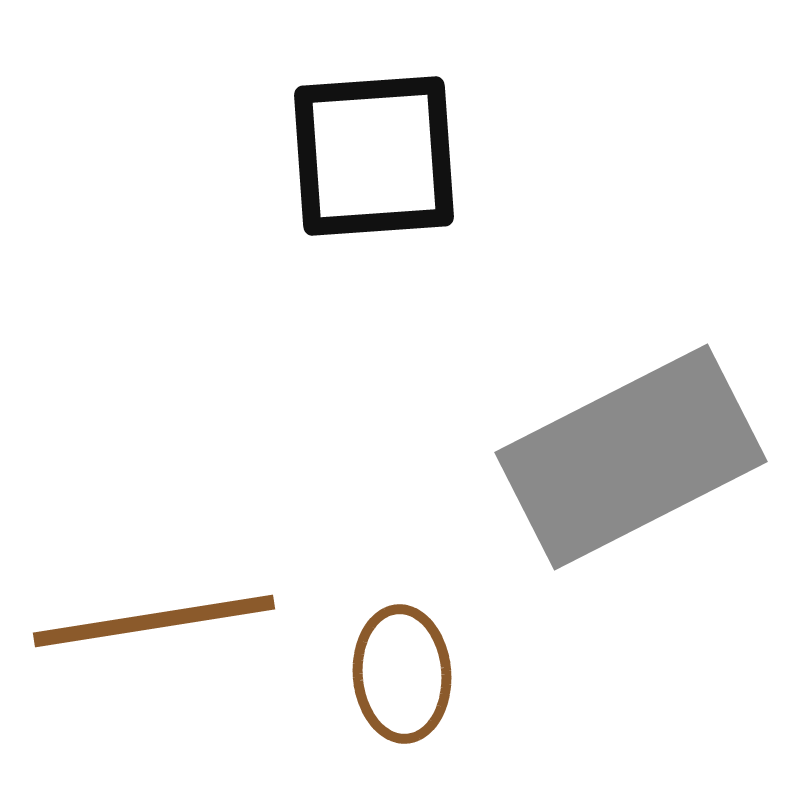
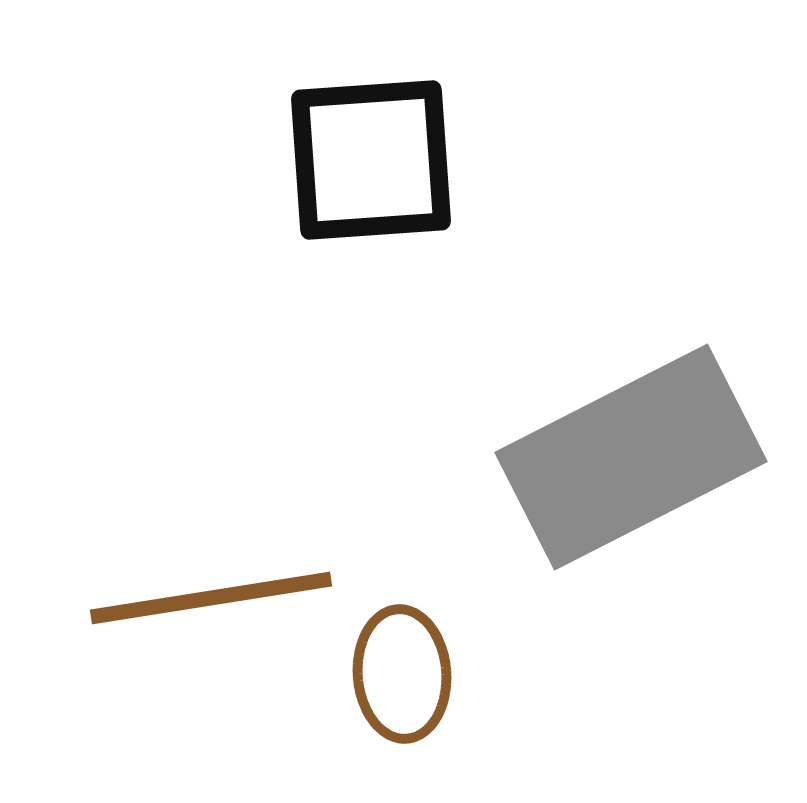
black square: moved 3 px left, 4 px down
brown line: moved 57 px right, 23 px up
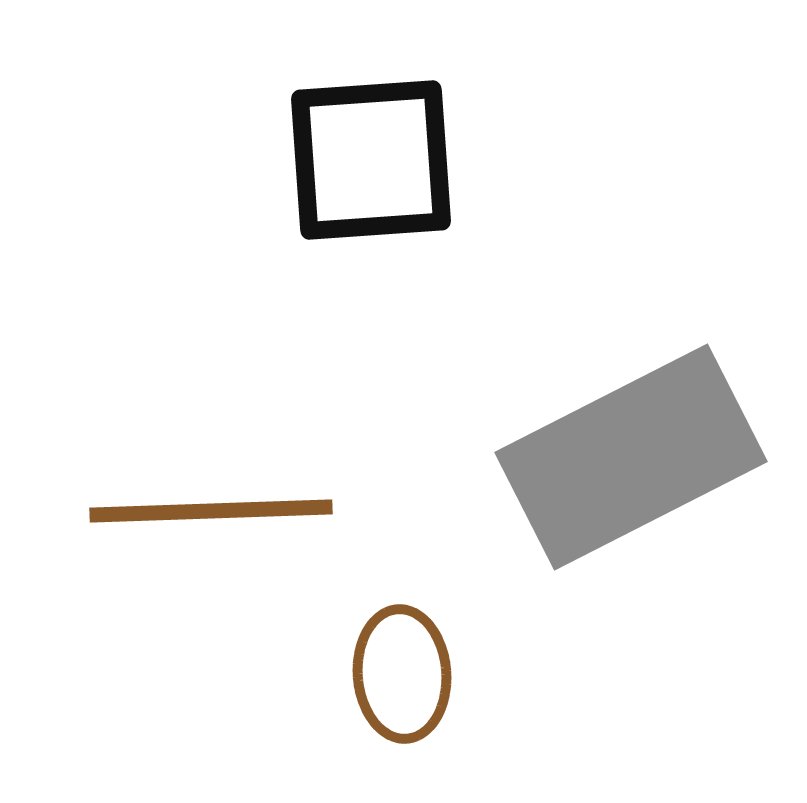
brown line: moved 87 px up; rotated 7 degrees clockwise
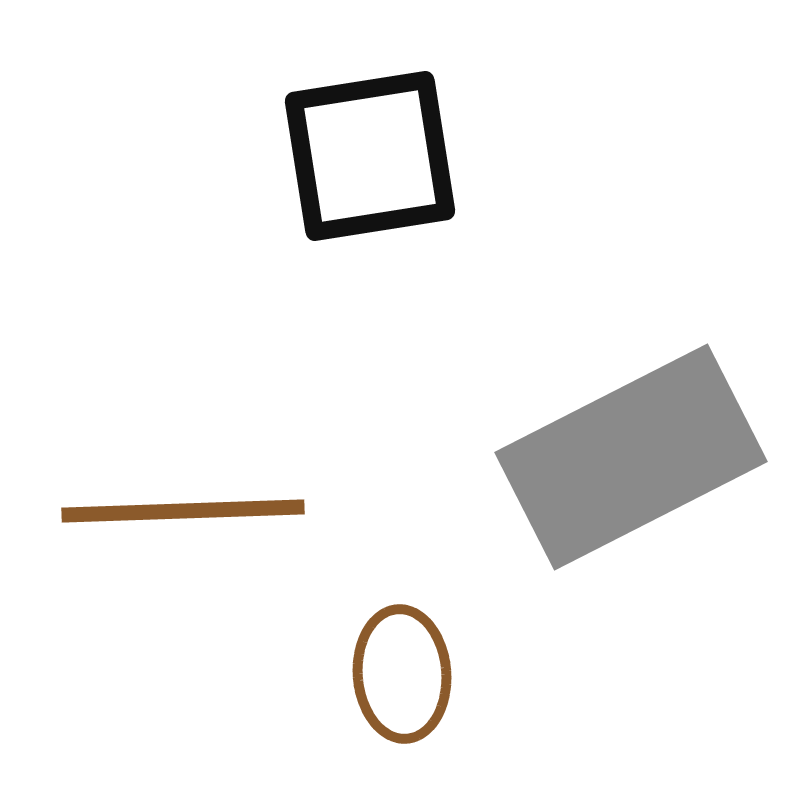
black square: moved 1 px left, 4 px up; rotated 5 degrees counterclockwise
brown line: moved 28 px left
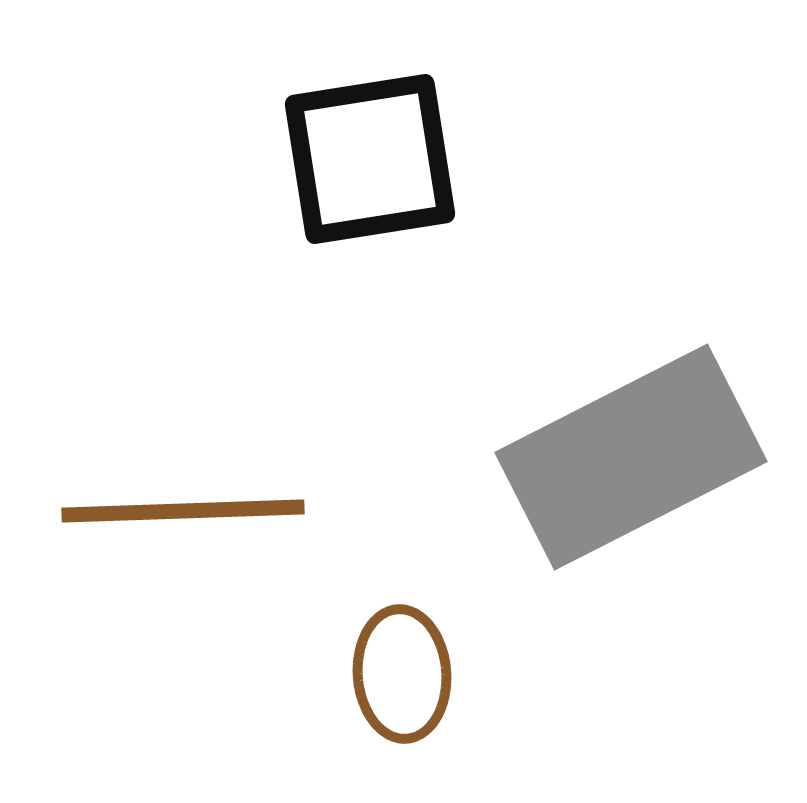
black square: moved 3 px down
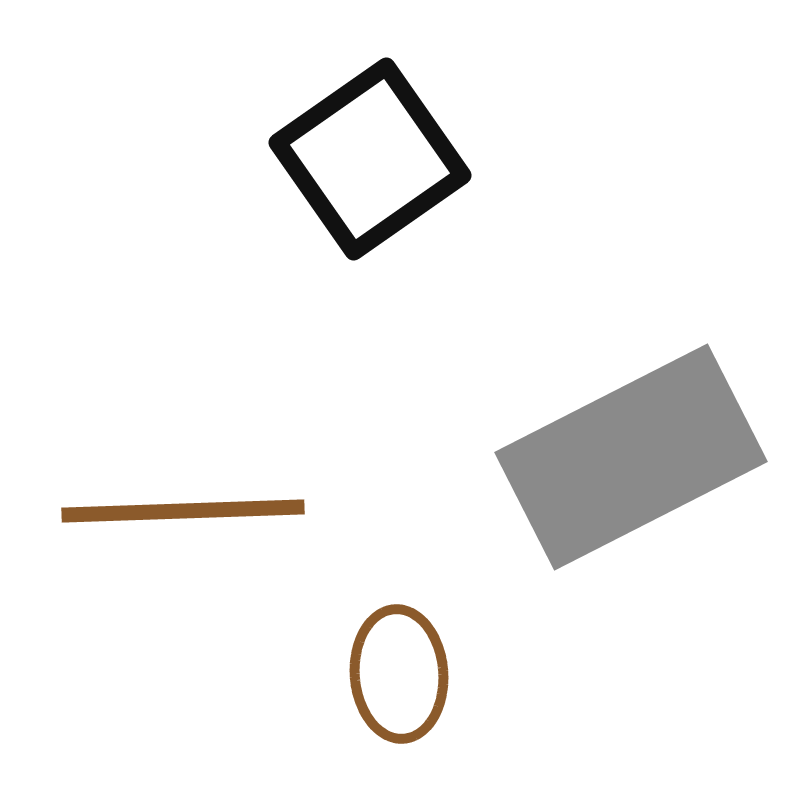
black square: rotated 26 degrees counterclockwise
brown ellipse: moved 3 px left
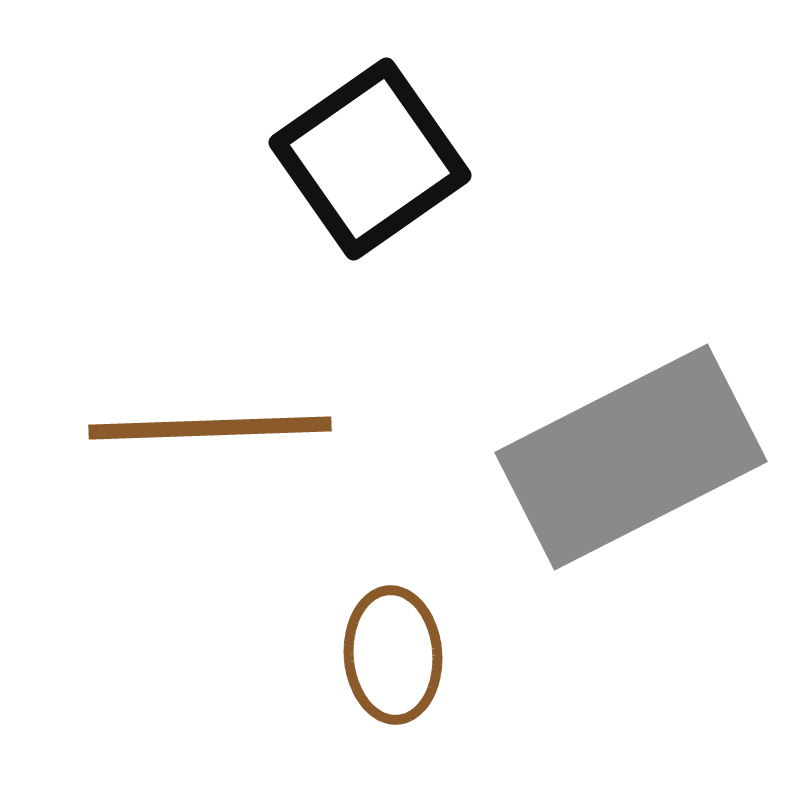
brown line: moved 27 px right, 83 px up
brown ellipse: moved 6 px left, 19 px up
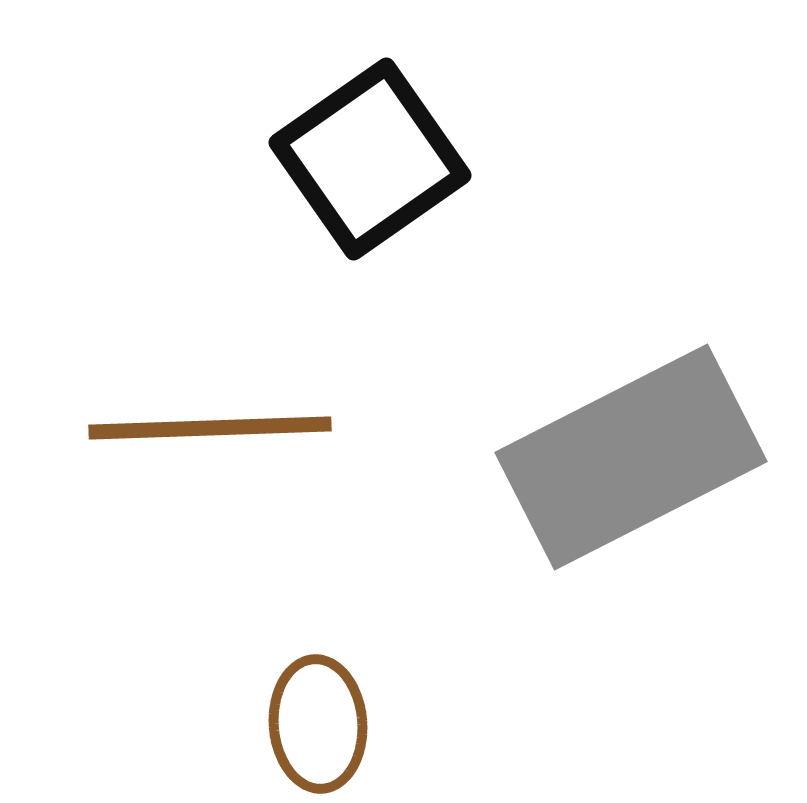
brown ellipse: moved 75 px left, 69 px down
